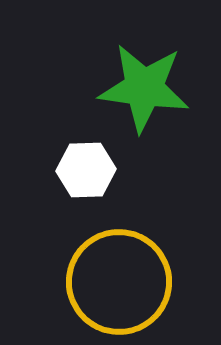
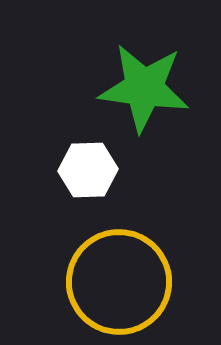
white hexagon: moved 2 px right
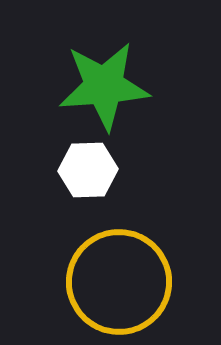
green star: moved 40 px left, 2 px up; rotated 12 degrees counterclockwise
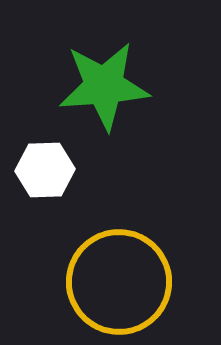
white hexagon: moved 43 px left
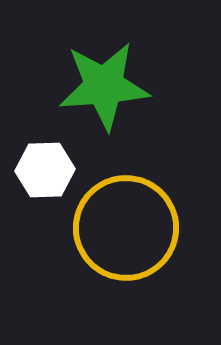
yellow circle: moved 7 px right, 54 px up
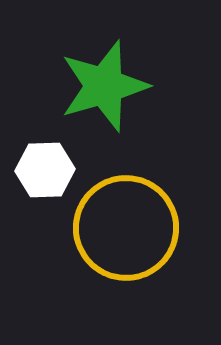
green star: rotated 12 degrees counterclockwise
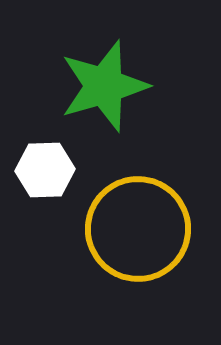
yellow circle: moved 12 px right, 1 px down
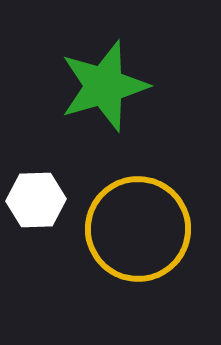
white hexagon: moved 9 px left, 30 px down
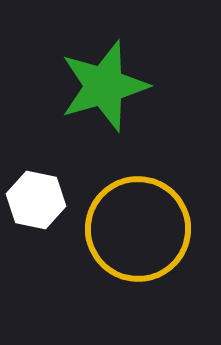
white hexagon: rotated 14 degrees clockwise
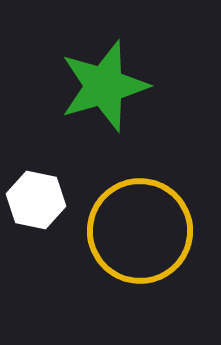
yellow circle: moved 2 px right, 2 px down
